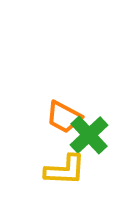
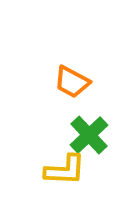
orange trapezoid: moved 8 px right, 35 px up
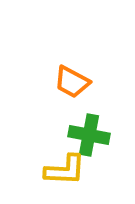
green cross: rotated 36 degrees counterclockwise
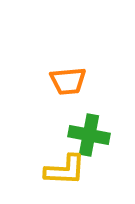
orange trapezoid: moved 4 px left, 1 px up; rotated 33 degrees counterclockwise
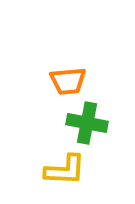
green cross: moved 2 px left, 12 px up
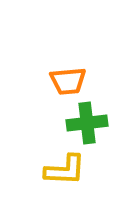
green cross: rotated 18 degrees counterclockwise
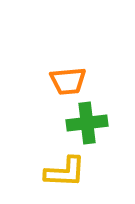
yellow L-shape: moved 2 px down
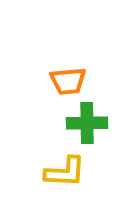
green cross: rotated 6 degrees clockwise
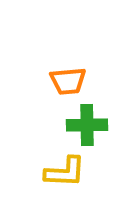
green cross: moved 2 px down
